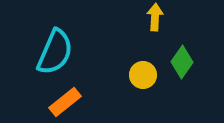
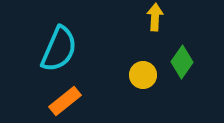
cyan semicircle: moved 4 px right, 3 px up
orange rectangle: moved 1 px up
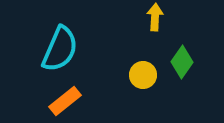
cyan semicircle: moved 1 px right
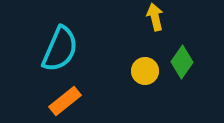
yellow arrow: rotated 16 degrees counterclockwise
yellow circle: moved 2 px right, 4 px up
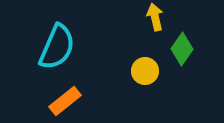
cyan semicircle: moved 3 px left, 2 px up
green diamond: moved 13 px up
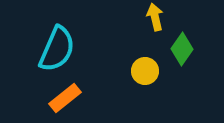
cyan semicircle: moved 2 px down
orange rectangle: moved 3 px up
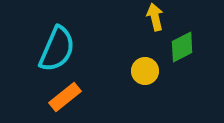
green diamond: moved 2 px up; rotated 28 degrees clockwise
orange rectangle: moved 1 px up
